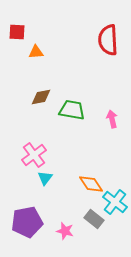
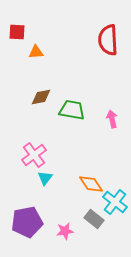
pink star: rotated 24 degrees counterclockwise
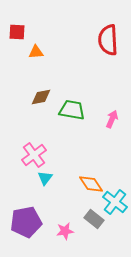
pink arrow: rotated 36 degrees clockwise
purple pentagon: moved 1 px left
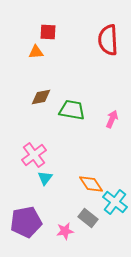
red square: moved 31 px right
gray rectangle: moved 6 px left, 1 px up
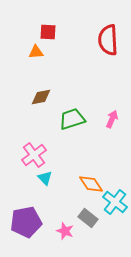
green trapezoid: moved 9 px down; rotated 28 degrees counterclockwise
cyan triangle: rotated 21 degrees counterclockwise
pink star: rotated 30 degrees clockwise
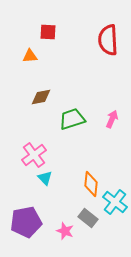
orange triangle: moved 6 px left, 4 px down
orange diamond: rotated 40 degrees clockwise
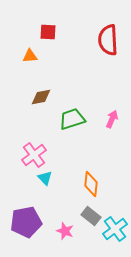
cyan cross: moved 27 px down; rotated 15 degrees clockwise
gray rectangle: moved 3 px right, 2 px up
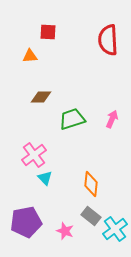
brown diamond: rotated 10 degrees clockwise
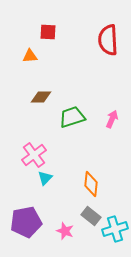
green trapezoid: moved 2 px up
cyan triangle: rotated 28 degrees clockwise
cyan cross: rotated 20 degrees clockwise
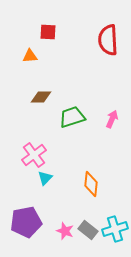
gray rectangle: moved 3 px left, 14 px down
